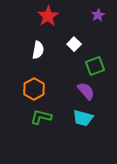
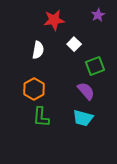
red star: moved 6 px right, 4 px down; rotated 25 degrees clockwise
green L-shape: rotated 100 degrees counterclockwise
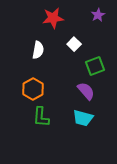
red star: moved 1 px left, 2 px up
orange hexagon: moved 1 px left
